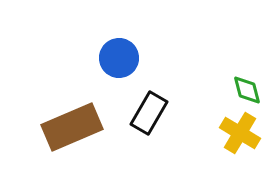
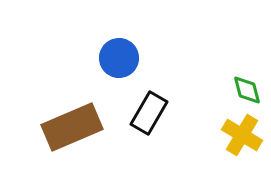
yellow cross: moved 2 px right, 2 px down
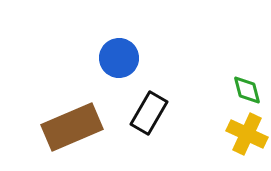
yellow cross: moved 5 px right, 1 px up; rotated 6 degrees counterclockwise
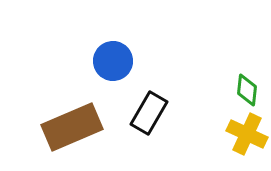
blue circle: moved 6 px left, 3 px down
green diamond: rotated 20 degrees clockwise
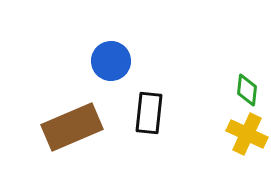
blue circle: moved 2 px left
black rectangle: rotated 24 degrees counterclockwise
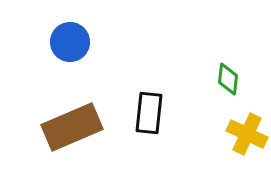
blue circle: moved 41 px left, 19 px up
green diamond: moved 19 px left, 11 px up
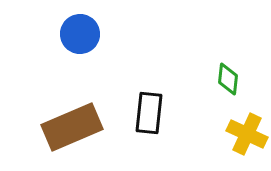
blue circle: moved 10 px right, 8 px up
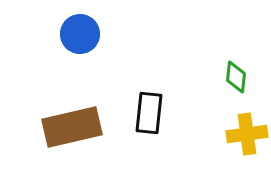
green diamond: moved 8 px right, 2 px up
brown rectangle: rotated 10 degrees clockwise
yellow cross: rotated 33 degrees counterclockwise
